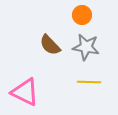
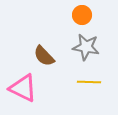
brown semicircle: moved 6 px left, 11 px down
pink triangle: moved 2 px left, 4 px up
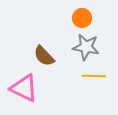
orange circle: moved 3 px down
yellow line: moved 5 px right, 6 px up
pink triangle: moved 1 px right
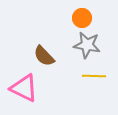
gray star: moved 1 px right, 2 px up
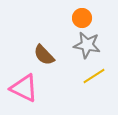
brown semicircle: moved 1 px up
yellow line: rotated 35 degrees counterclockwise
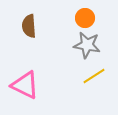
orange circle: moved 3 px right
brown semicircle: moved 15 px left, 29 px up; rotated 40 degrees clockwise
pink triangle: moved 1 px right, 3 px up
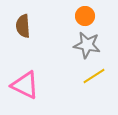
orange circle: moved 2 px up
brown semicircle: moved 6 px left
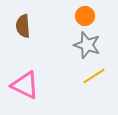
gray star: rotated 8 degrees clockwise
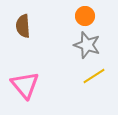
pink triangle: rotated 24 degrees clockwise
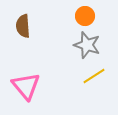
pink triangle: moved 1 px right, 1 px down
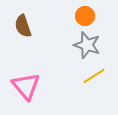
brown semicircle: rotated 15 degrees counterclockwise
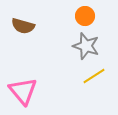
brown semicircle: rotated 55 degrees counterclockwise
gray star: moved 1 px left, 1 px down
pink triangle: moved 3 px left, 5 px down
